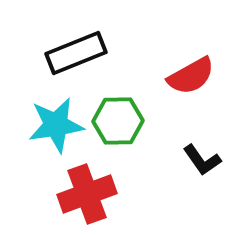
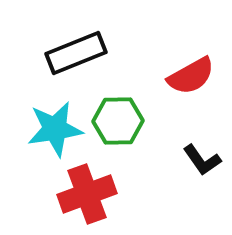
cyan star: moved 1 px left, 4 px down
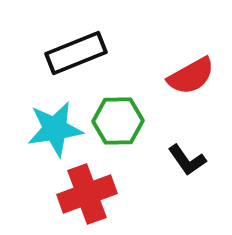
black L-shape: moved 15 px left
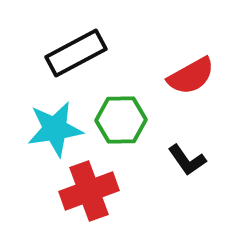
black rectangle: rotated 6 degrees counterclockwise
green hexagon: moved 3 px right, 1 px up
red cross: moved 2 px right, 3 px up
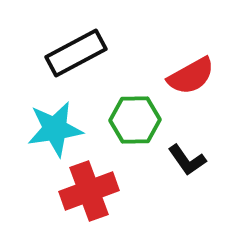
green hexagon: moved 14 px right
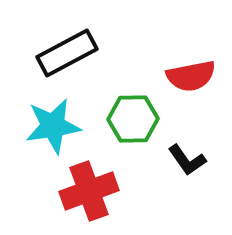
black rectangle: moved 9 px left
red semicircle: rotated 18 degrees clockwise
green hexagon: moved 2 px left, 1 px up
cyan star: moved 2 px left, 3 px up
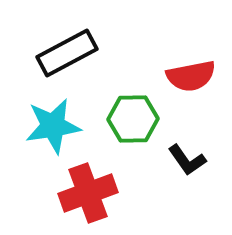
red cross: moved 1 px left, 2 px down
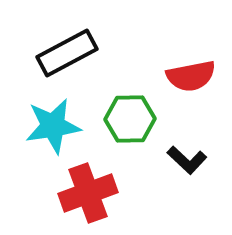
green hexagon: moved 3 px left
black L-shape: rotated 12 degrees counterclockwise
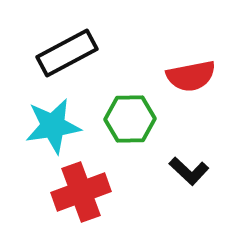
black L-shape: moved 2 px right, 11 px down
red cross: moved 7 px left, 1 px up
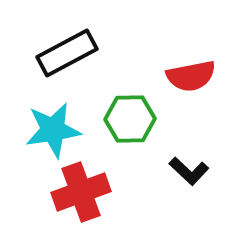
cyan star: moved 4 px down
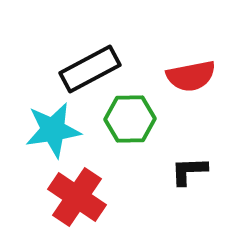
black rectangle: moved 23 px right, 16 px down
black L-shape: rotated 135 degrees clockwise
red cross: moved 4 px left, 5 px down; rotated 36 degrees counterclockwise
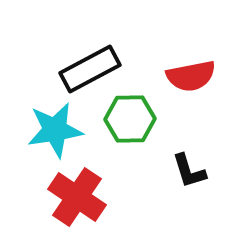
cyan star: moved 2 px right
black L-shape: rotated 105 degrees counterclockwise
